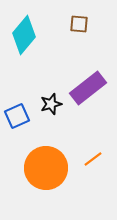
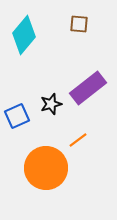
orange line: moved 15 px left, 19 px up
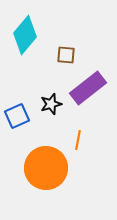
brown square: moved 13 px left, 31 px down
cyan diamond: moved 1 px right
orange line: rotated 42 degrees counterclockwise
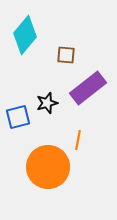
black star: moved 4 px left, 1 px up
blue square: moved 1 px right, 1 px down; rotated 10 degrees clockwise
orange circle: moved 2 px right, 1 px up
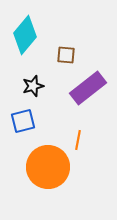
black star: moved 14 px left, 17 px up
blue square: moved 5 px right, 4 px down
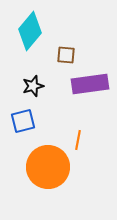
cyan diamond: moved 5 px right, 4 px up
purple rectangle: moved 2 px right, 4 px up; rotated 30 degrees clockwise
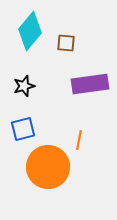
brown square: moved 12 px up
black star: moved 9 px left
blue square: moved 8 px down
orange line: moved 1 px right
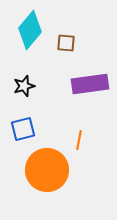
cyan diamond: moved 1 px up
orange circle: moved 1 px left, 3 px down
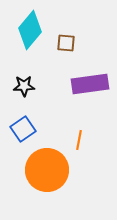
black star: rotated 15 degrees clockwise
blue square: rotated 20 degrees counterclockwise
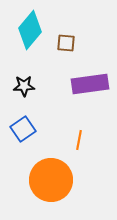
orange circle: moved 4 px right, 10 px down
